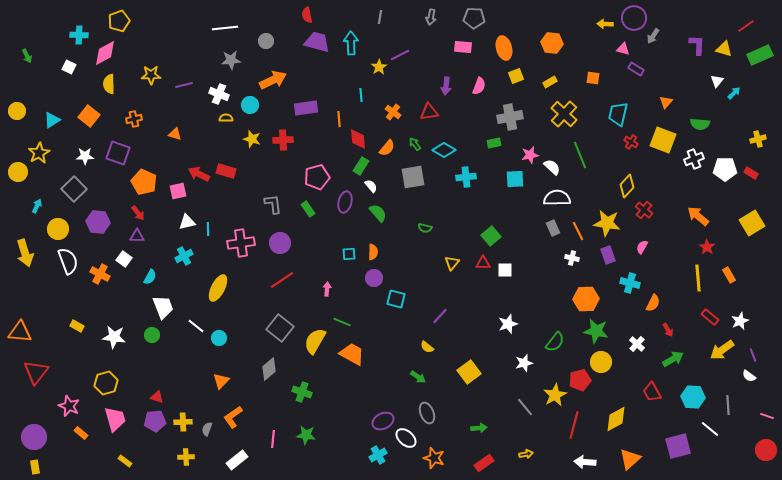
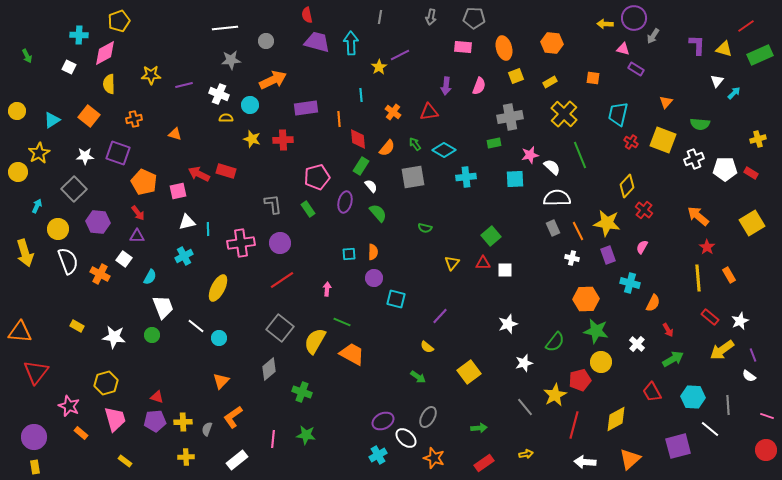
gray ellipse at (427, 413): moved 1 px right, 4 px down; rotated 50 degrees clockwise
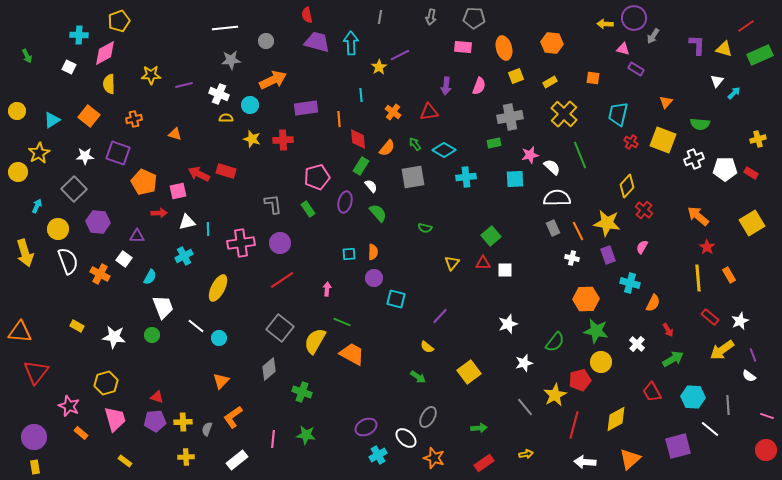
red arrow at (138, 213): moved 21 px right; rotated 56 degrees counterclockwise
purple ellipse at (383, 421): moved 17 px left, 6 px down
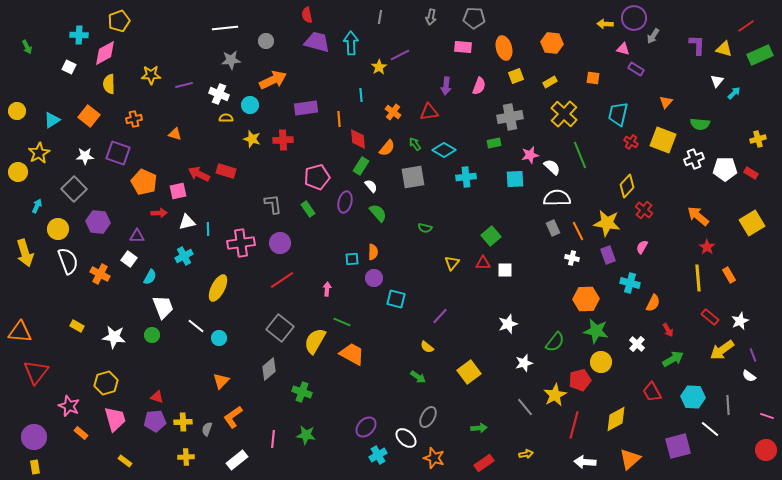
green arrow at (27, 56): moved 9 px up
cyan square at (349, 254): moved 3 px right, 5 px down
white square at (124, 259): moved 5 px right
purple ellipse at (366, 427): rotated 20 degrees counterclockwise
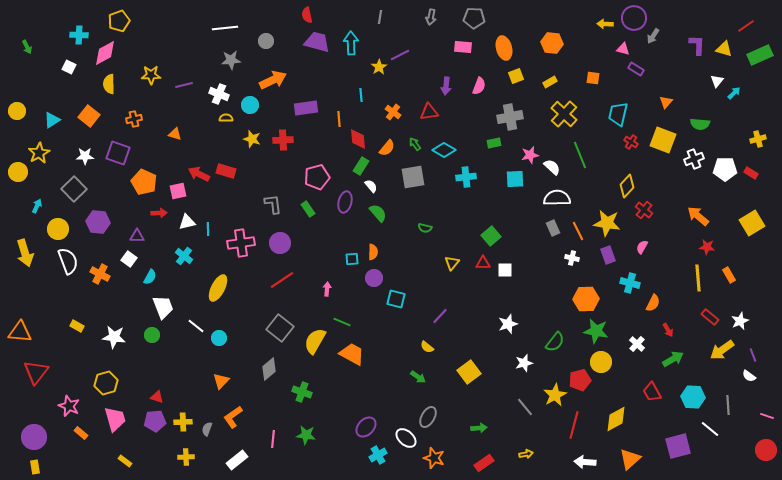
red star at (707, 247): rotated 28 degrees counterclockwise
cyan cross at (184, 256): rotated 24 degrees counterclockwise
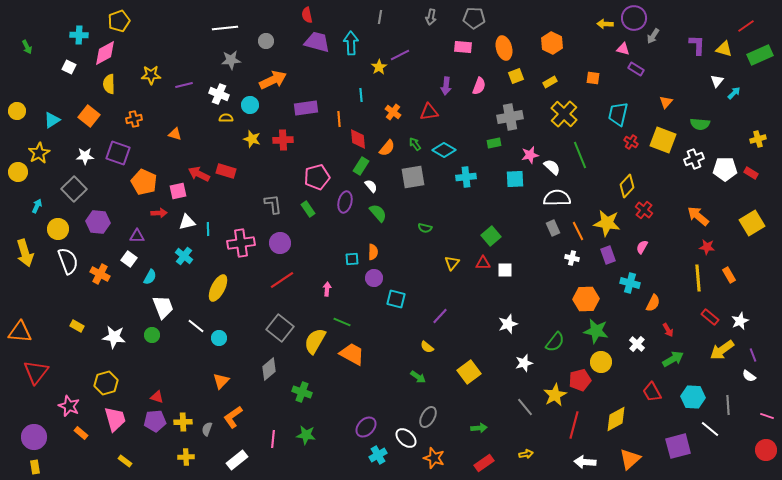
orange hexagon at (552, 43): rotated 20 degrees clockwise
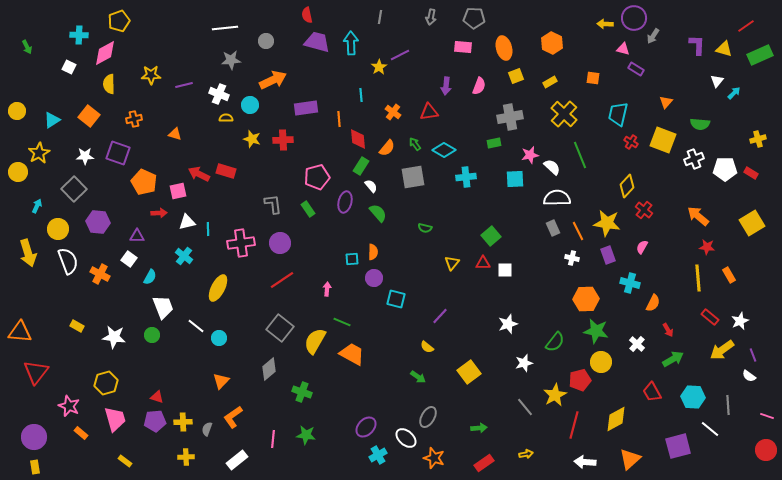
yellow arrow at (25, 253): moved 3 px right
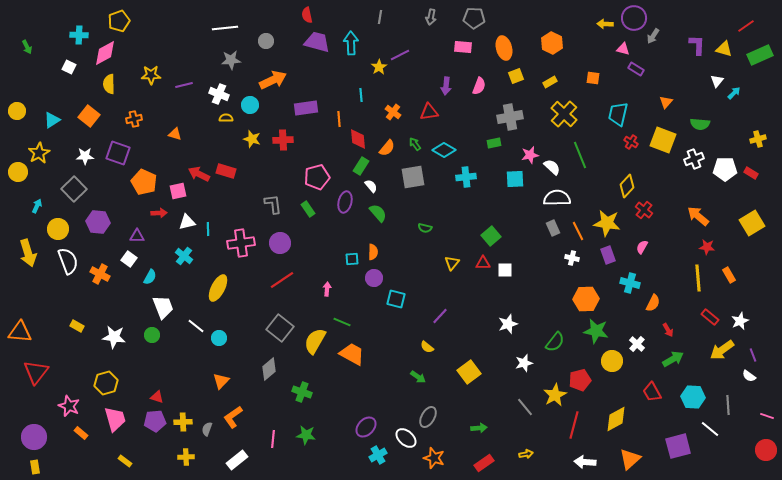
yellow circle at (601, 362): moved 11 px right, 1 px up
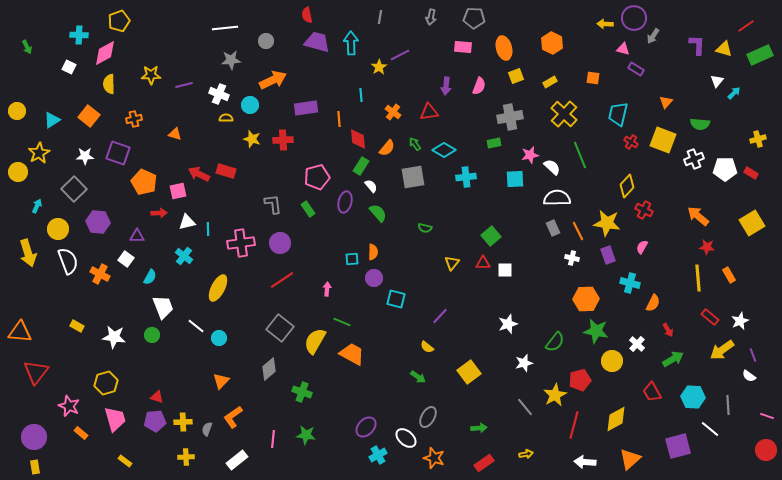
red cross at (644, 210): rotated 12 degrees counterclockwise
white square at (129, 259): moved 3 px left
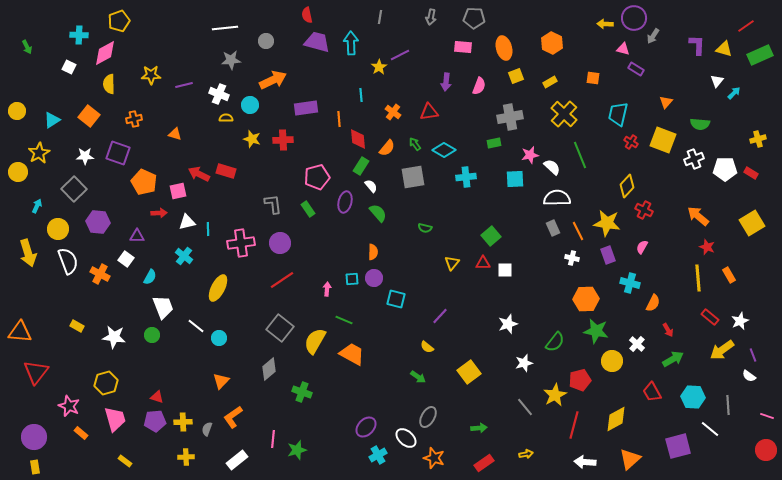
purple arrow at (446, 86): moved 4 px up
red star at (707, 247): rotated 14 degrees clockwise
cyan square at (352, 259): moved 20 px down
green line at (342, 322): moved 2 px right, 2 px up
green star at (306, 435): moved 9 px left, 15 px down; rotated 24 degrees counterclockwise
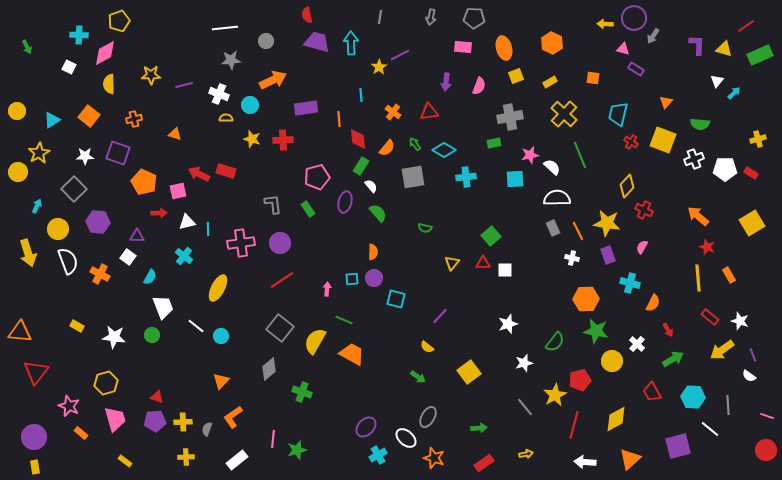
white square at (126, 259): moved 2 px right, 2 px up
white star at (740, 321): rotated 30 degrees counterclockwise
cyan circle at (219, 338): moved 2 px right, 2 px up
